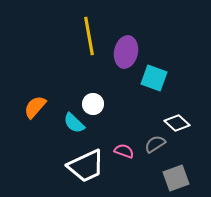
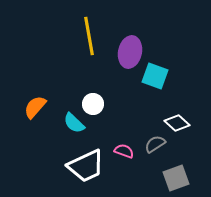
purple ellipse: moved 4 px right
cyan square: moved 1 px right, 2 px up
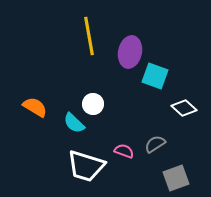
orange semicircle: rotated 80 degrees clockwise
white diamond: moved 7 px right, 15 px up
white trapezoid: rotated 42 degrees clockwise
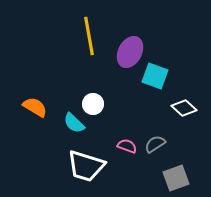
purple ellipse: rotated 16 degrees clockwise
pink semicircle: moved 3 px right, 5 px up
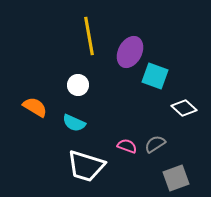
white circle: moved 15 px left, 19 px up
cyan semicircle: rotated 20 degrees counterclockwise
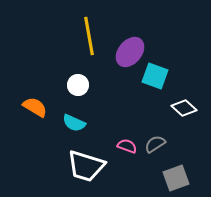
purple ellipse: rotated 12 degrees clockwise
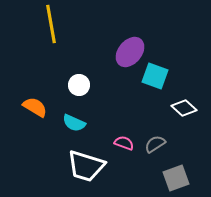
yellow line: moved 38 px left, 12 px up
white circle: moved 1 px right
pink semicircle: moved 3 px left, 3 px up
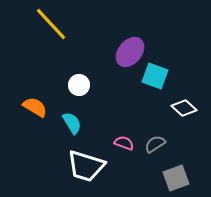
yellow line: rotated 33 degrees counterclockwise
cyan semicircle: moved 2 px left; rotated 145 degrees counterclockwise
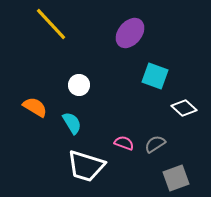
purple ellipse: moved 19 px up
